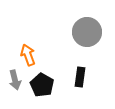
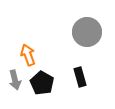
black rectangle: rotated 24 degrees counterclockwise
black pentagon: moved 2 px up
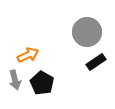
orange arrow: rotated 85 degrees clockwise
black rectangle: moved 16 px right, 15 px up; rotated 72 degrees clockwise
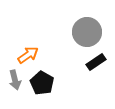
orange arrow: rotated 10 degrees counterclockwise
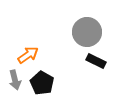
black rectangle: moved 1 px up; rotated 60 degrees clockwise
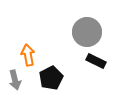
orange arrow: rotated 65 degrees counterclockwise
black pentagon: moved 9 px right, 5 px up; rotated 15 degrees clockwise
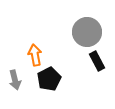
orange arrow: moved 7 px right
black rectangle: moved 1 px right; rotated 36 degrees clockwise
black pentagon: moved 2 px left, 1 px down
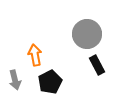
gray circle: moved 2 px down
black rectangle: moved 4 px down
black pentagon: moved 1 px right, 3 px down
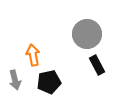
orange arrow: moved 2 px left
black pentagon: moved 1 px left; rotated 15 degrees clockwise
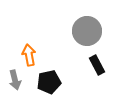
gray circle: moved 3 px up
orange arrow: moved 4 px left
